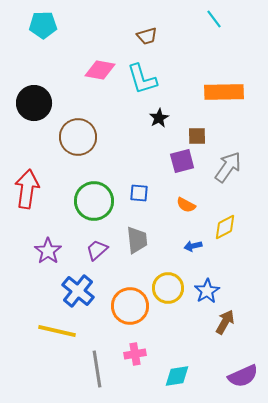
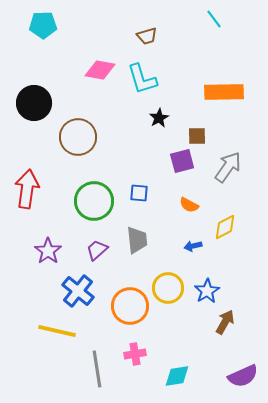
orange semicircle: moved 3 px right
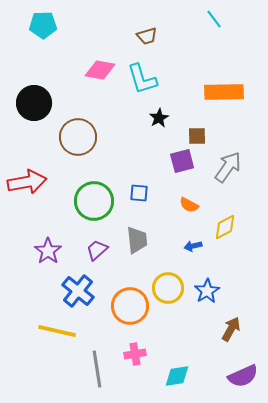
red arrow: moved 7 px up; rotated 72 degrees clockwise
brown arrow: moved 6 px right, 7 px down
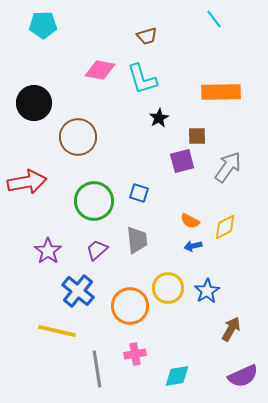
orange rectangle: moved 3 px left
blue square: rotated 12 degrees clockwise
orange semicircle: moved 1 px right, 16 px down
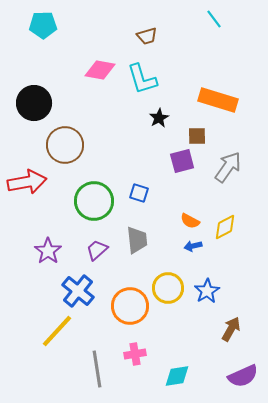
orange rectangle: moved 3 px left, 8 px down; rotated 18 degrees clockwise
brown circle: moved 13 px left, 8 px down
yellow line: rotated 60 degrees counterclockwise
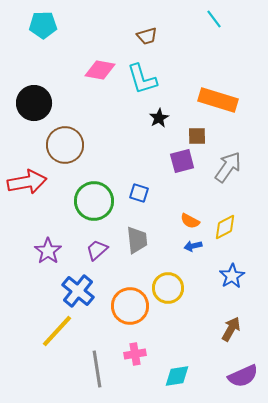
blue star: moved 25 px right, 15 px up
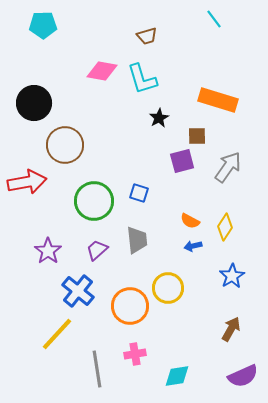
pink diamond: moved 2 px right, 1 px down
yellow diamond: rotated 28 degrees counterclockwise
yellow line: moved 3 px down
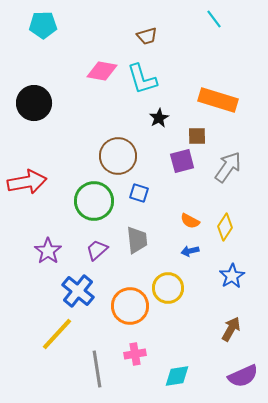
brown circle: moved 53 px right, 11 px down
blue arrow: moved 3 px left, 5 px down
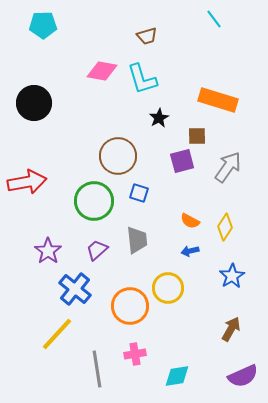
blue cross: moved 3 px left, 2 px up
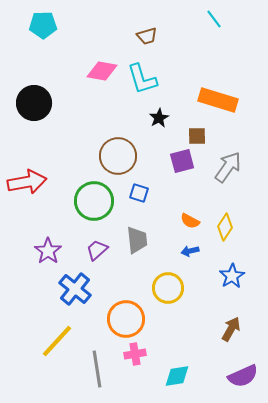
orange circle: moved 4 px left, 13 px down
yellow line: moved 7 px down
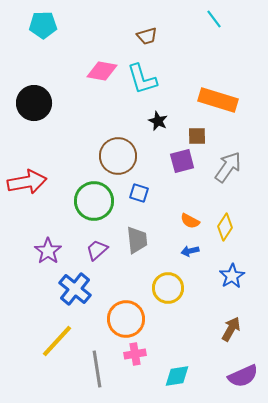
black star: moved 1 px left, 3 px down; rotated 18 degrees counterclockwise
